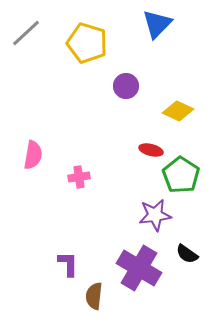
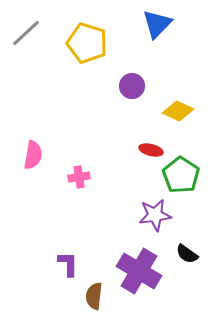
purple circle: moved 6 px right
purple cross: moved 3 px down
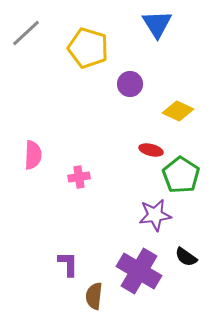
blue triangle: rotated 16 degrees counterclockwise
yellow pentagon: moved 1 px right, 5 px down
purple circle: moved 2 px left, 2 px up
pink semicircle: rotated 8 degrees counterclockwise
black semicircle: moved 1 px left, 3 px down
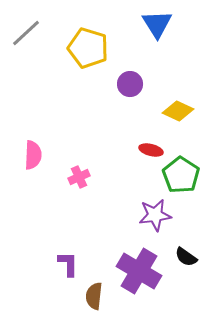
pink cross: rotated 15 degrees counterclockwise
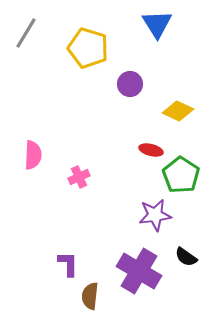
gray line: rotated 16 degrees counterclockwise
brown semicircle: moved 4 px left
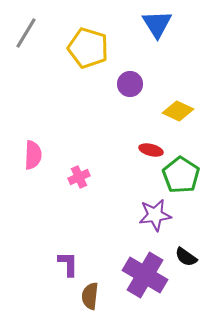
purple cross: moved 6 px right, 4 px down
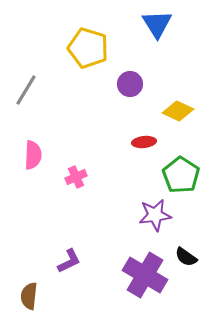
gray line: moved 57 px down
red ellipse: moved 7 px left, 8 px up; rotated 20 degrees counterclockwise
pink cross: moved 3 px left
purple L-shape: moved 1 px right, 3 px up; rotated 64 degrees clockwise
brown semicircle: moved 61 px left
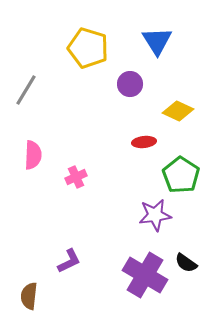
blue triangle: moved 17 px down
black semicircle: moved 6 px down
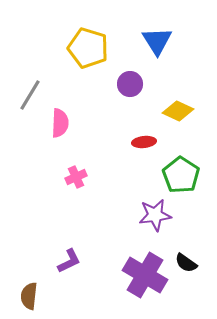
gray line: moved 4 px right, 5 px down
pink semicircle: moved 27 px right, 32 px up
